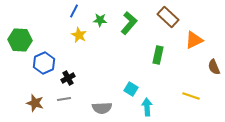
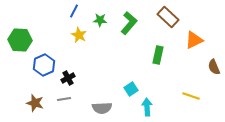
blue hexagon: moved 2 px down
cyan square: rotated 24 degrees clockwise
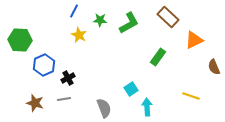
green L-shape: rotated 20 degrees clockwise
green rectangle: moved 2 px down; rotated 24 degrees clockwise
gray semicircle: moved 2 px right; rotated 108 degrees counterclockwise
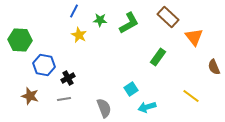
orange triangle: moved 3 px up; rotated 42 degrees counterclockwise
blue hexagon: rotated 25 degrees counterclockwise
yellow line: rotated 18 degrees clockwise
brown star: moved 5 px left, 7 px up
cyan arrow: rotated 102 degrees counterclockwise
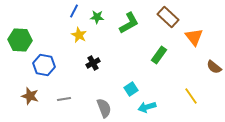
green star: moved 3 px left, 3 px up
green rectangle: moved 1 px right, 2 px up
brown semicircle: rotated 28 degrees counterclockwise
black cross: moved 25 px right, 15 px up
yellow line: rotated 18 degrees clockwise
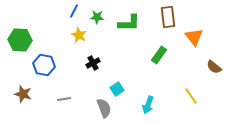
brown rectangle: rotated 40 degrees clockwise
green L-shape: rotated 30 degrees clockwise
cyan square: moved 14 px left
brown star: moved 7 px left, 2 px up
cyan arrow: moved 1 px right, 2 px up; rotated 54 degrees counterclockwise
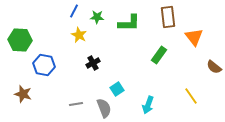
gray line: moved 12 px right, 5 px down
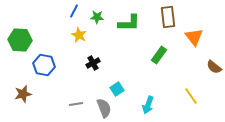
brown star: rotated 30 degrees counterclockwise
